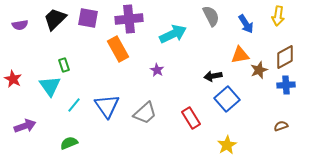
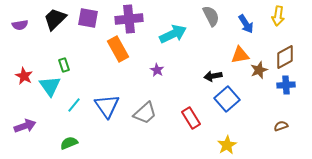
red star: moved 11 px right, 3 px up
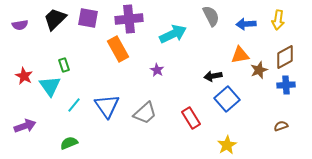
yellow arrow: moved 4 px down
blue arrow: rotated 120 degrees clockwise
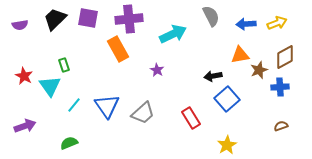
yellow arrow: moved 1 px left, 3 px down; rotated 120 degrees counterclockwise
blue cross: moved 6 px left, 2 px down
gray trapezoid: moved 2 px left
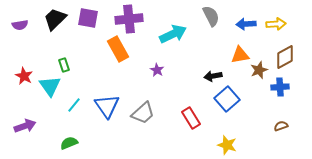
yellow arrow: moved 1 px left, 1 px down; rotated 18 degrees clockwise
yellow star: rotated 24 degrees counterclockwise
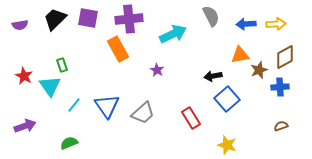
green rectangle: moved 2 px left
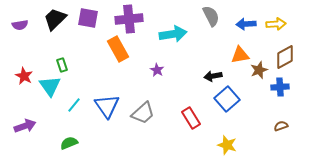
cyan arrow: rotated 16 degrees clockwise
